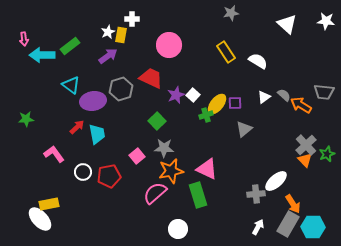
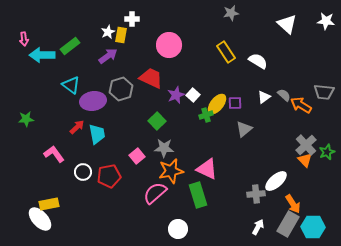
green star at (327, 154): moved 2 px up
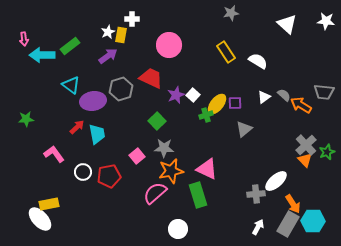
cyan hexagon at (313, 227): moved 6 px up
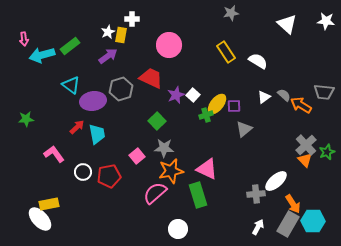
cyan arrow at (42, 55): rotated 15 degrees counterclockwise
purple square at (235, 103): moved 1 px left, 3 px down
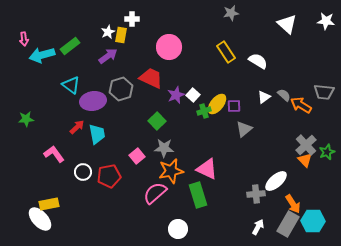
pink circle at (169, 45): moved 2 px down
green cross at (206, 115): moved 2 px left, 4 px up
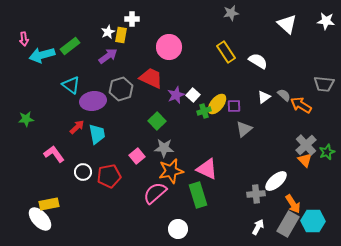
gray trapezoid at (324, 92): moved 8 px up
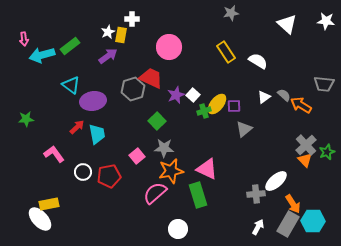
gray hexagon at (121, 89): moved 12 px right
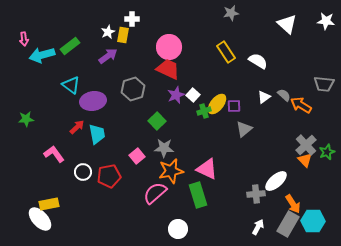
yellow rectangle at (121, 35): moved 2 px right
red trapezoid at (151, 78): moved 17 px right, 9 px up
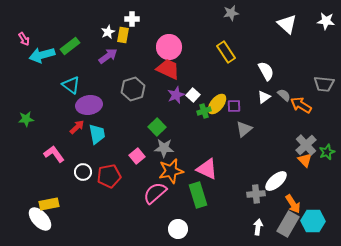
pink arrow at (24, 39): rotated 24 degrees counterclockwise
white semicircle at (258, 61): moved 8 px right, 10 px down; rotated 30 degrees clockwise
purple ellipse at (93, 101): moved 4 px left, 4 px down
green square at (157, 121): moved 6 px down
white arrow at (258, 227): rotated 21 degrees counterclockwise
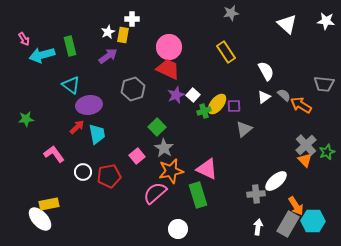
green rectangle at (70, 46): rotated 66 degrees counterclockwise
gray star at (164, 148): rotated 30 degrees clockwise
orange arrow at (293, 204): moved 3 px right, 2 px down
